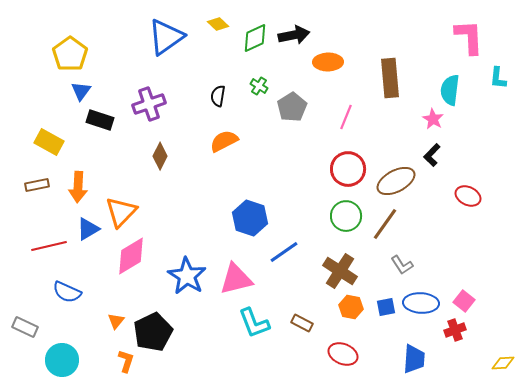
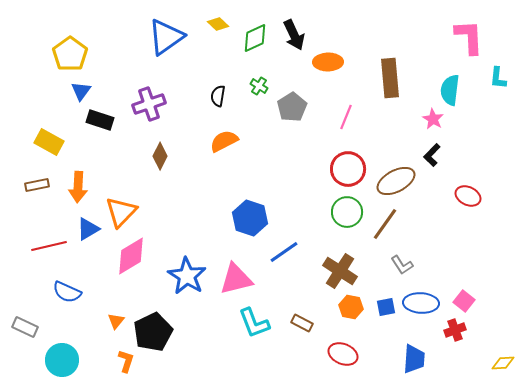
black arrow at (294, 35): rotated 76 degrees clockwise
green circle at (346, 216): moved 1 px right, 4 px up
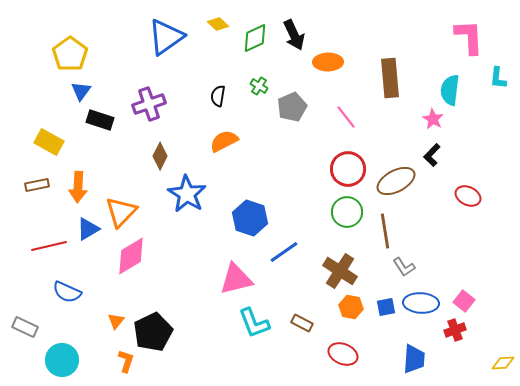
gray pentagon at (292, 107): rotated 8 degrees clockwise
pink line at (346, 117): rotated 60 degrees counterclockwise
brown line at (385, 224): moved 7 px down; rotated 44 degrees counterclockwise
gray L-shape at (402, 265): moved 2 px right, 2 px down
blue star at (187, 276): moved 82 px up
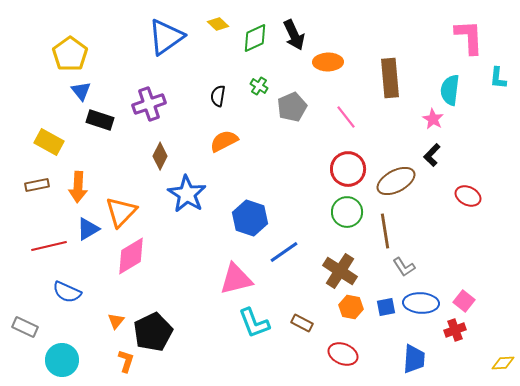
blue triangle at (81, 91): rotated 15 degrees counterclockwise
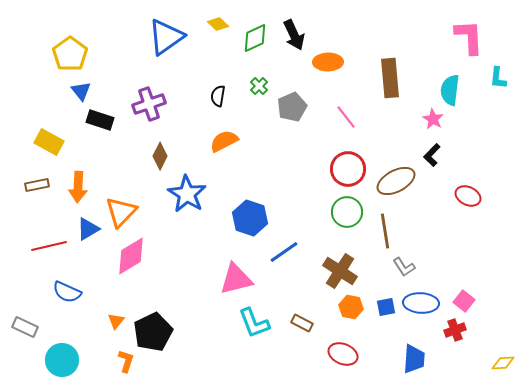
green cross at (259, 86): rotated 12 degrees clockwise
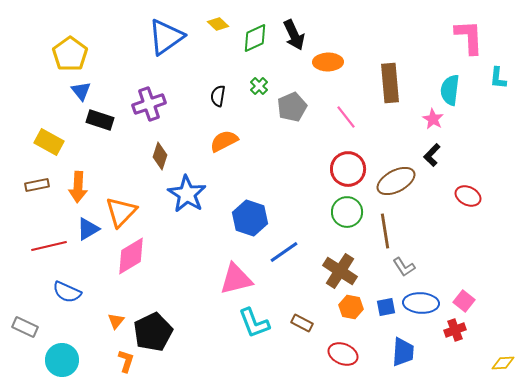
brown rectangle at (390, 78): moved 5 px down
brown diamond at (160, 156): rotated 8 degrees counterclockwise
blue trapezoid at (414, 359): moved 11 px left, 7 px up
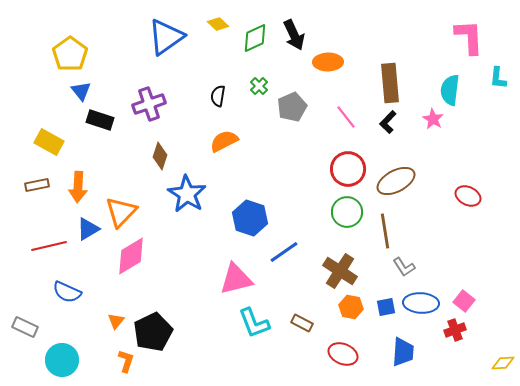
black L-shape at (432, 155): moved 44 px left, 33 px up
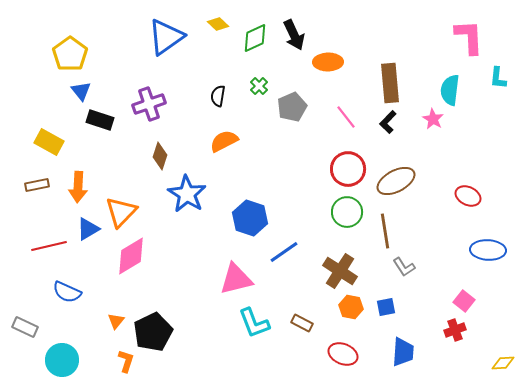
blue ellipse at (421, 303): moved 67 px right, 53 px up
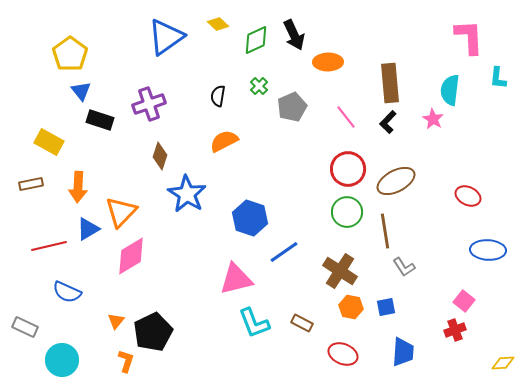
green diamond at (255, 38): moved 1 px right, 2 px down
brown rectangle at (37, 185): moved 6 px left, 1 px up
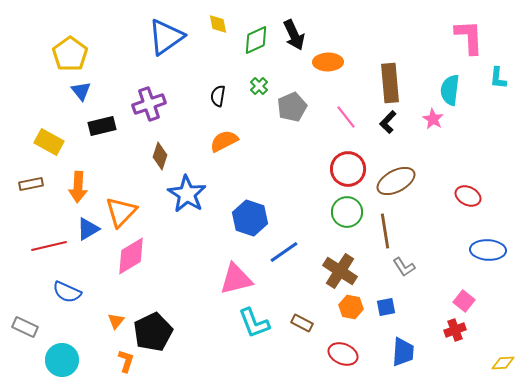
yellow diamond at (218, 24): rotated 35 degrees clockwise
black rectangle at (100, 120): moved 2 px right, 6 px down; rotated 32 degrees counterclockwise
